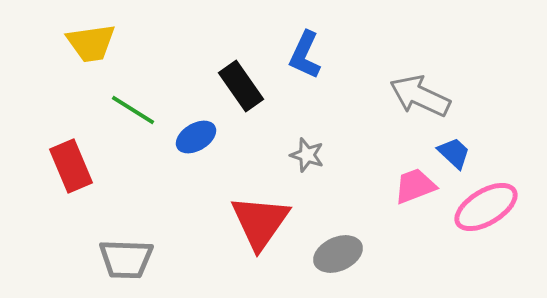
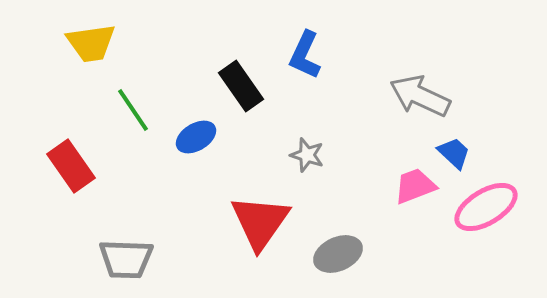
green line: rotated 24 degrees clockwise
red rectangle: rotated 12 degrees counterclockwise
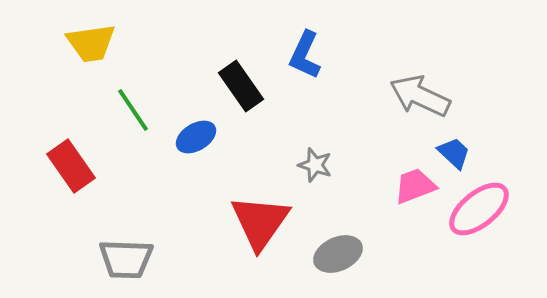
gray star: moved 8 px right, 10 px down
pink ellipse: moved 7 px left, 2 px down; rotated 8 degrees counterclockwise
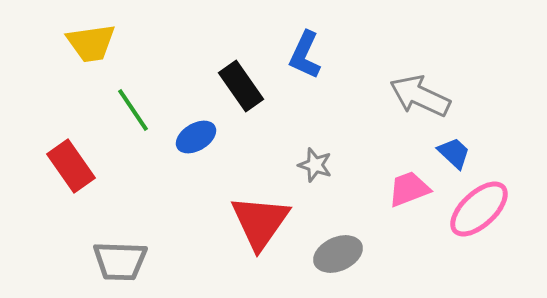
pink trapezoid: moved 6 px left, 3 px down
pink ellipse: rotated 4 degrees counterclockwise
gray trapezoid: moved 6 px left, 2 px down
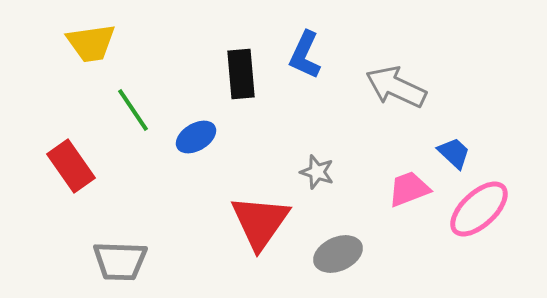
black rectangle: moved 12 px up; rotated 30 degrees clockwise
gray arrow: moved 24 px left, 9 px up
gray star: moved 2 px right, 7 px down
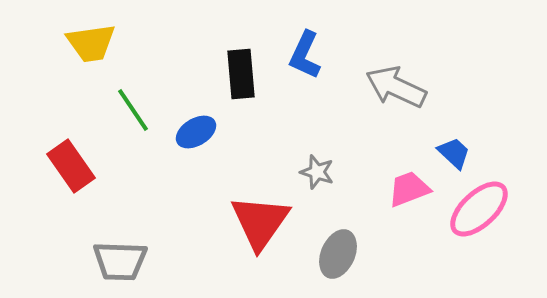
blue ellipse: moved 5 px up
gray ellipse: rotated 42 degrees counterclockwise
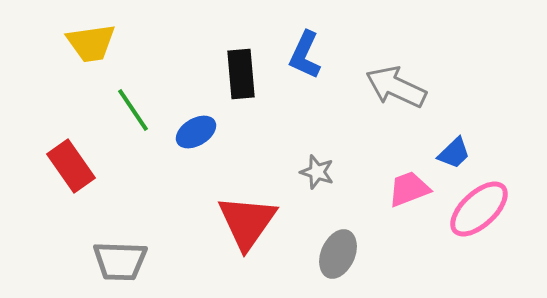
blue trapezoid: rotated 93 degrees clockwise
red triangle: moved 13 px left
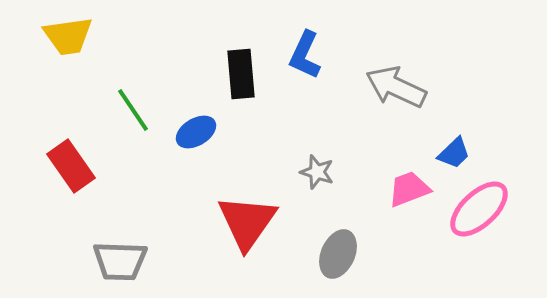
yellow trapezoid: moved 23 px left, 7 px up
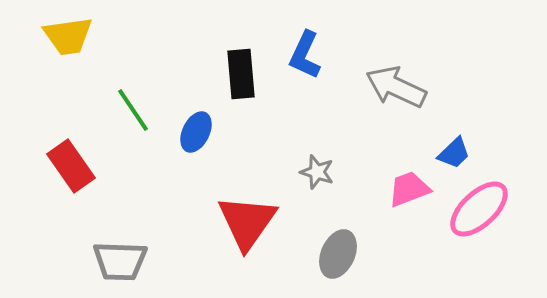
blue ellipse: rotated 33 degrees counterclockwise
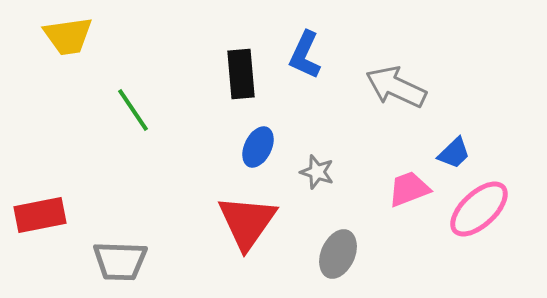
blue ellipse: moved 62 px right, 15 px down
red rectangle: moved 31 px left, 49 px down; rotated 66 degrees counterclockwise
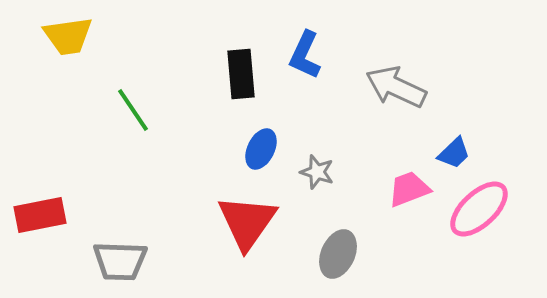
blue ellipse: moved 3 px right, 2 px down
